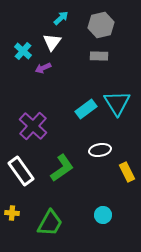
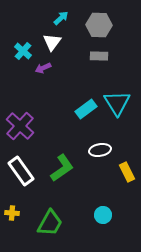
gray hexagon: moved 2 px left; rotated 15 degrees clockwise
purple cross: moved 13 px left
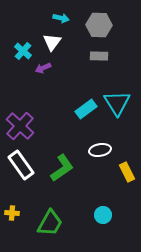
cyan arrow: rotated 56 degrees clockwise
white rectangle: moved 6 px up
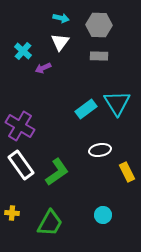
white triangle: moved 8 px right
purple cross: rotated 12 degrees counterclockwise
green L-shape: moved 5 px left, 4 px down
